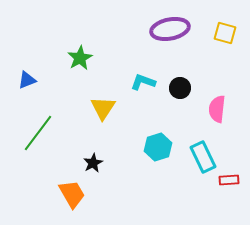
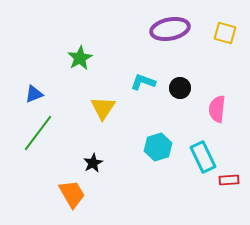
blue triangle: moved 7 px right, 14 px down
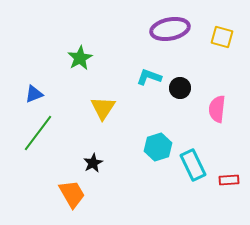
yellow square: moved 3 px left, 4 px down
cyan L-shape: moved 6 px right, 5 px up
cyan rectangle: moved 10 px left, 8 px down
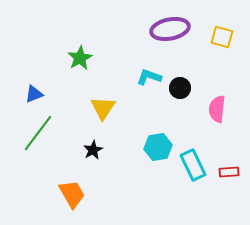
cyan hexagon: rotated 8 degrees clockwise
black star: moved 13 px up
red rectangle: moved 8 px up
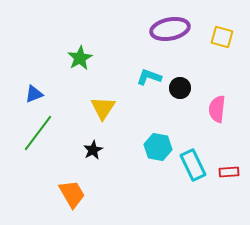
cyan hexagon: rotated 20 degrees clockwise
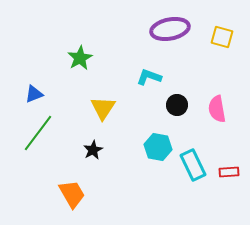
black circle: moved 3 px left, 17 px down
pink semicircle: rotated 16 degrees counterclockwise
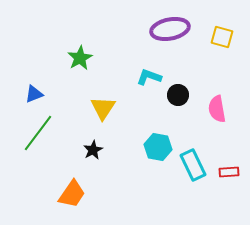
black circle: moved 1 px right, 10 px up
orange trapezoid: rotated 64 degrees clockwise
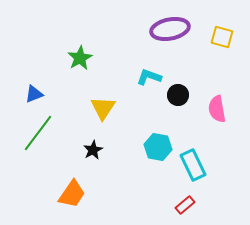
red rectangle: moved 44 px left, 33 px down; rotated 36 degrees counterclockwise
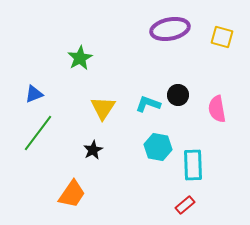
cyan L-shape: moved 1 px left, 27 px down
cyan rectangle: rotated 24 degrees clockwise
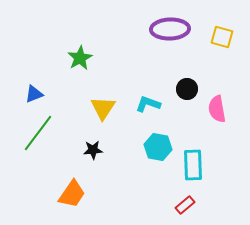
purple ellipse: rotated 9 degrees clockwise
black circle: moved 9 px right, 6 px up
black star: rotated 24 degrees clockwise
